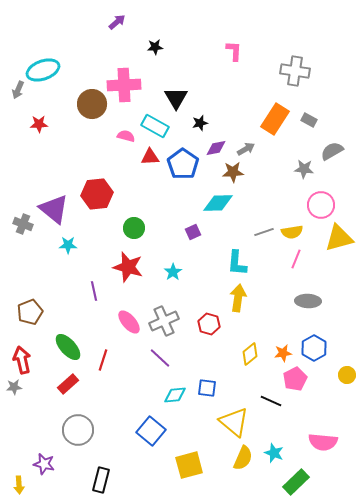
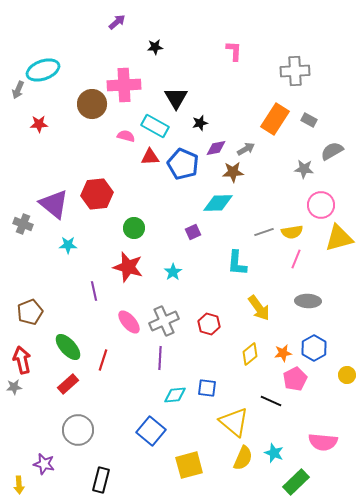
gray cross at (295, 71): rotated 12 degrees counterclockwise
blue pentagon at (183, 164): rotated 12 degrees counterclockwise
purple triangle at (54, 209): moved 5 px up
yellow arrow at (238, 298): moved 21 px right, 10 px down; rotated 136 degrees clockwise
purple line at (160, 358): rotated 50 degrees clockwise
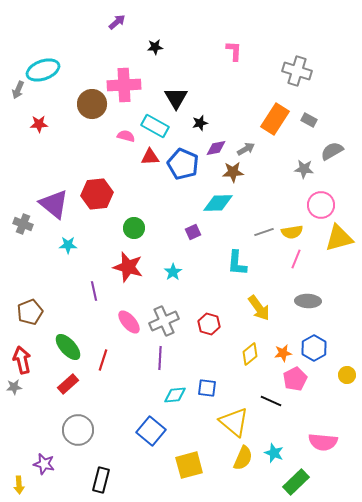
gray cross at (295, 71): moved 2 px right; rotated 20 degrees clockwise
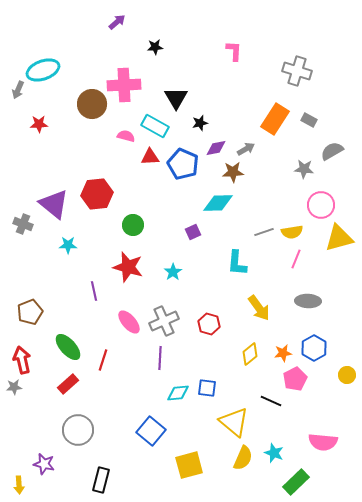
green circle at (134, 228): moved 1 px left, 3 px up
cyan diamond at (175, 395): moved 3 px right, 2 px up
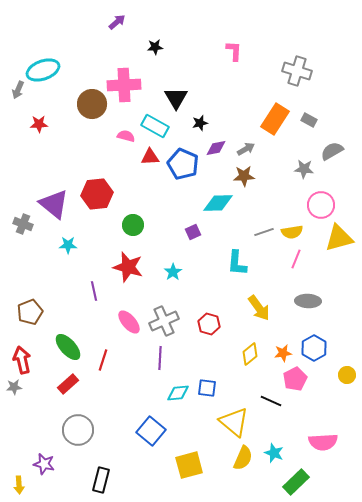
brown star at (233, 172): moved 11 px right, 4 px down
pink semicircle at (323, 442): rotated 8 degrees counterclockwise
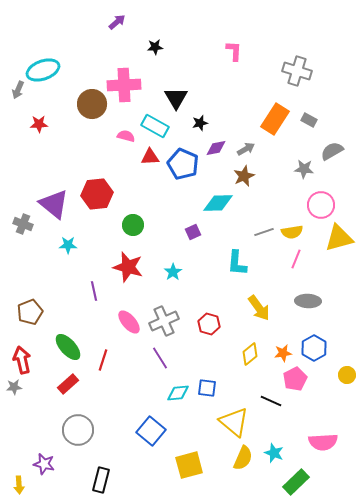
brown star at (244, 176): rotated 20 degrees counterclockwise
purple line at (160, 358): rotated 35 degrees counterclockwise
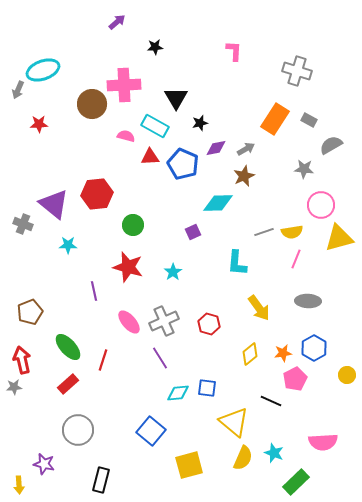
gray semicircle at (332, 151): moved 1 px left, 6 px up
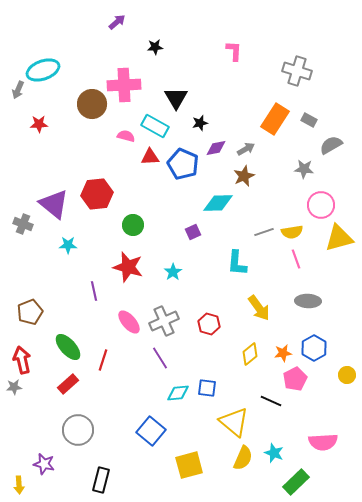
pink line at (296, 259): rotated 42 degrees counterclockwise
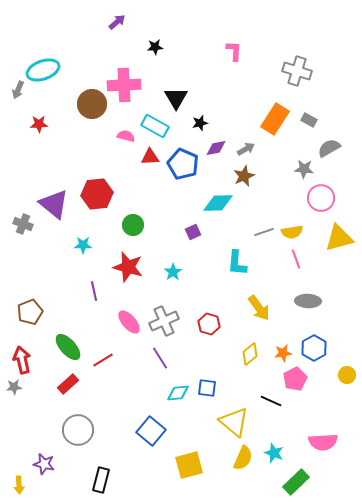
gray semicircle at (331, 145): moved 2 px left, 3 px down
pink circle at (321, 205): moved 7 px up
cyan star at (68, 245): moved 15 px right
red line at (103, 360): rotated 40 degrees clockwise
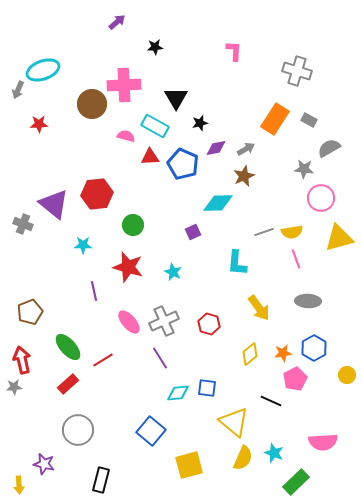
cyan star at (173, 272): rotated 12 degrees counterclockwise
